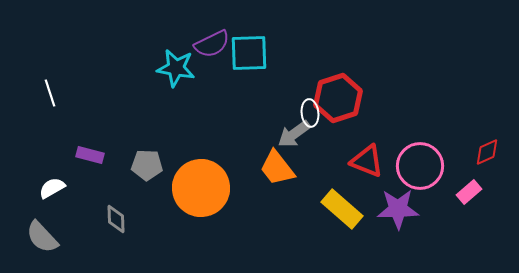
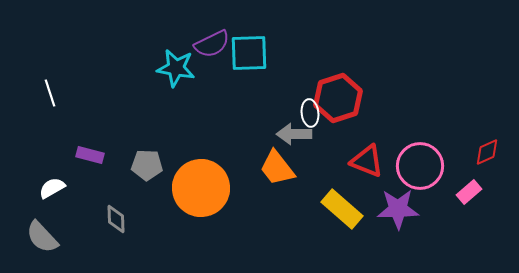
gray arrow: rotated 36 degrees clockwise
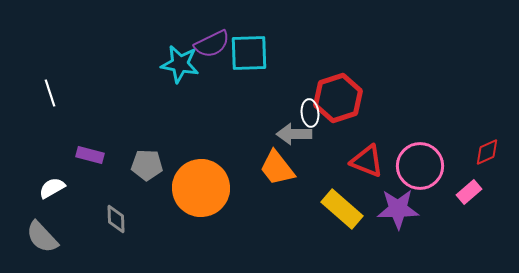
cyan star: moved 4 px right, 4 px up
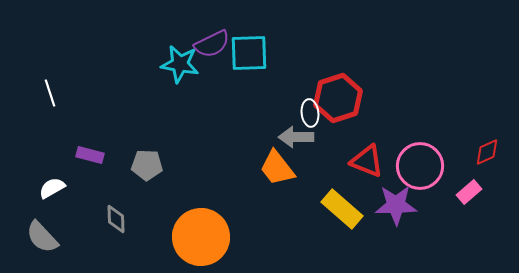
gray arrow: moved 2 px right, 3 px down
orange circle: moved 49 px down
purple star: moved 2 px left, 4 px up
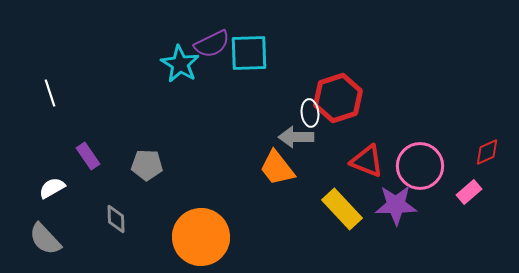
cyan star: rotated 21 degrees clockwise
purple rectangle: moved 2 px left, 1 px down; rotated 40 degrees clockwise
yellow rectangle: rotated 6 degrees clockwise
gray semicircle: moved 3 px right, 2 px down
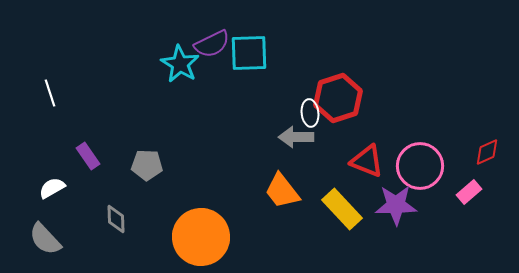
orange trapezoid: moved 5 px right, 23 px down
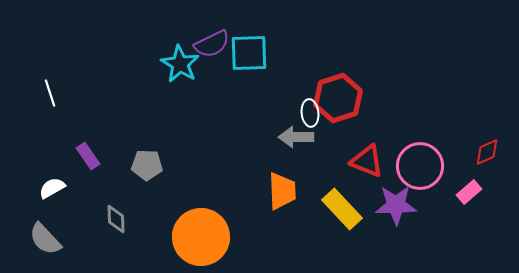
orange trapezoid: rotated 144 degrees counterclockwise
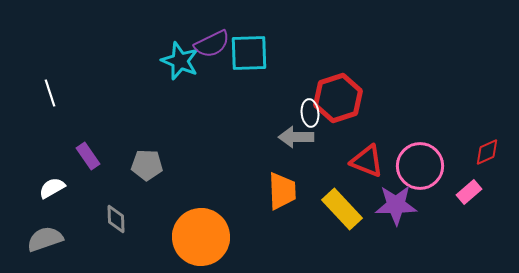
cyan star: moved 3 px up; rotated 9 degrees counterclockwise
gray semicircle: rotated 114 degrees clockwise
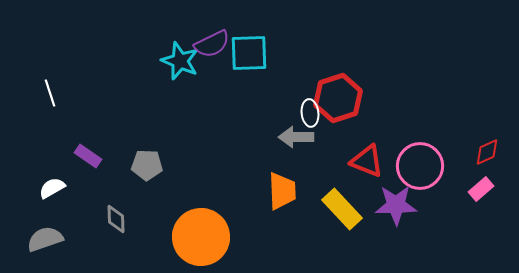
purple rectangle: rotated 20 degrees counterclockwise
pink rectangle: moved 12 px right, 3 px up
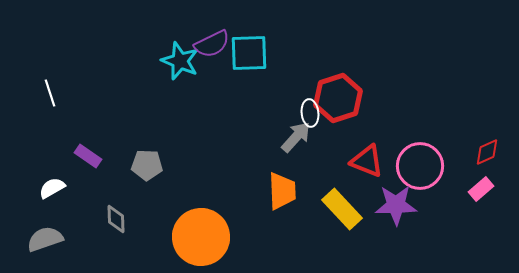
gray arrow: rotated 132 degrees clockwise
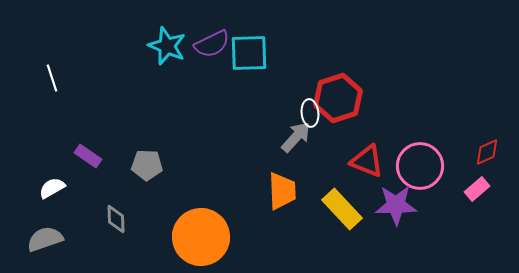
cyan star: moved 13 px left, 15 px up
white line: moved 2 px right, 15 px up
pink rectangle: moved 4 px left
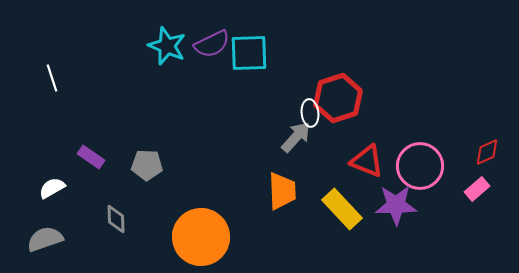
purple rectangle: moved 3 px right, 1 px down
